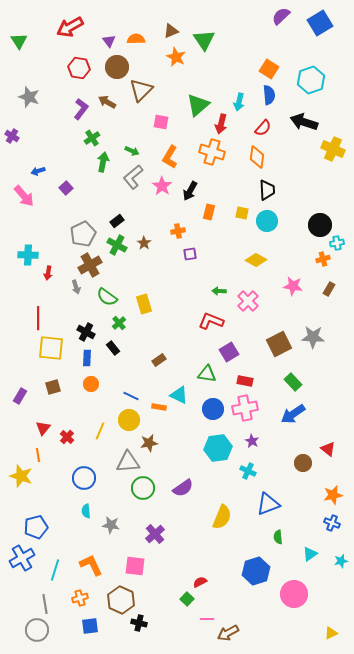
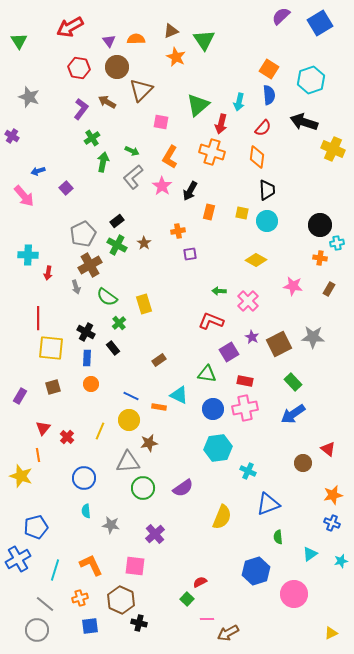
orange cross at (323, 259): moved 3 px left, 1 px up; rotated 24 degrees clockwise
purple star at (252, 441): moved 104 px up
blue cross at (22, 558): moved 4 px left, 1 px down
gray line at (45, 604): rotated 42 degrees counterclockwise
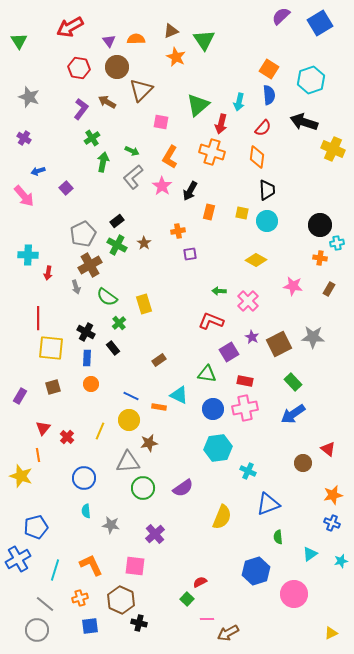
purple cross at (12, 136): moved 12 px right, 2 px down
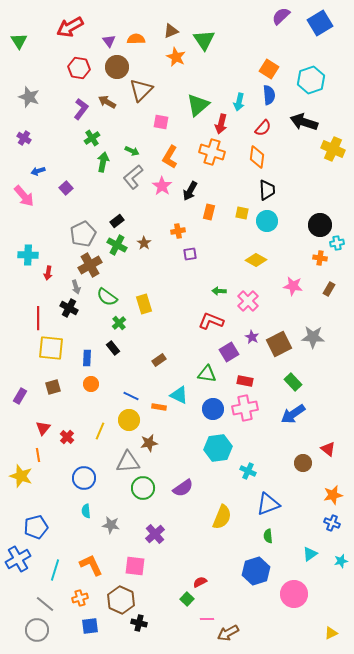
black cross at (86, 332): moved 17 px left, 24 px up
green semicircle at (278, 537): moved 10 px left, 1 px up
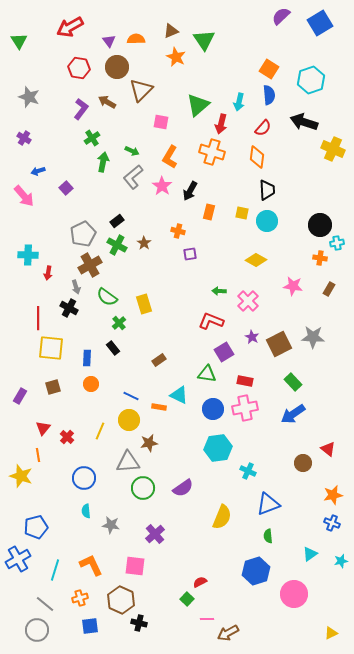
orange cross at (178, 231): rotated 24 degrees clockwise
purple square at (229, 352): moved 5 px left
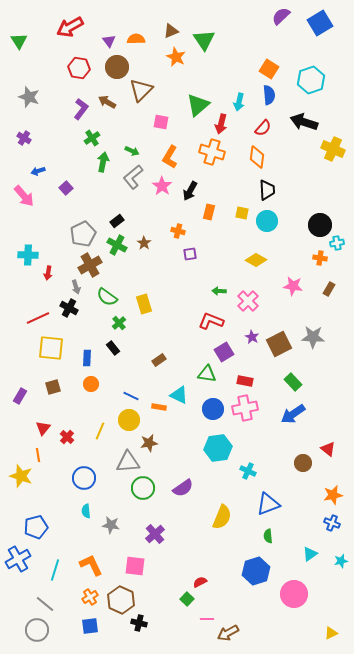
red line at (38, 318): rotated 65 degrees clockwise
orange cross at (80, 598): moved 10 px right, 1 px up; rotated 14 degrees counterclockwise
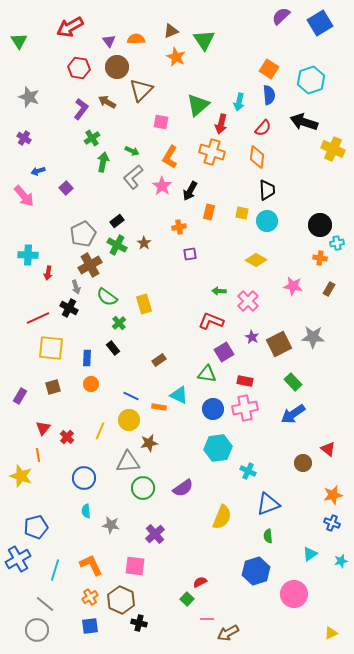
orange cross at (178, 231): moved 1 px right, 4 px up; rotated 24 degrees counterclockwise
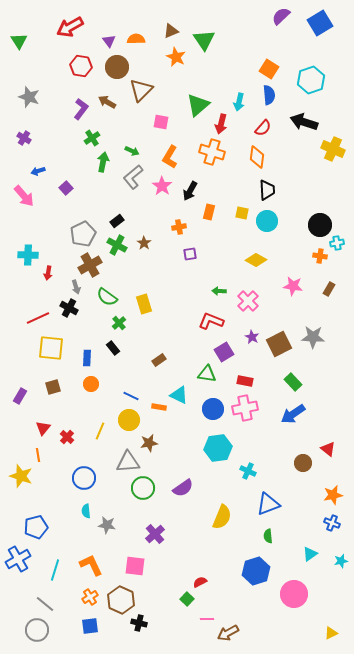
red hexagon at (79, 68): moved 2 px right, 2 px up
orange cross at (320, 258): moved 2 px up
gray star at (111, 525): moved 4 px left
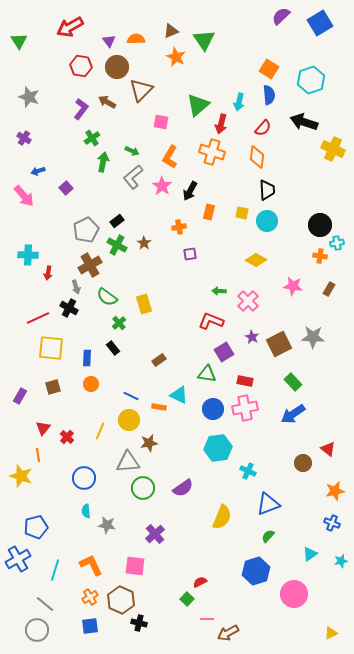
gray pentagon at (83, 234): moved 3 px right, 4 px up
orange star at (333, 495): moved 2 px right, 4 px up
green semicircle at (268, 536): rotated 48 degrees clockwise
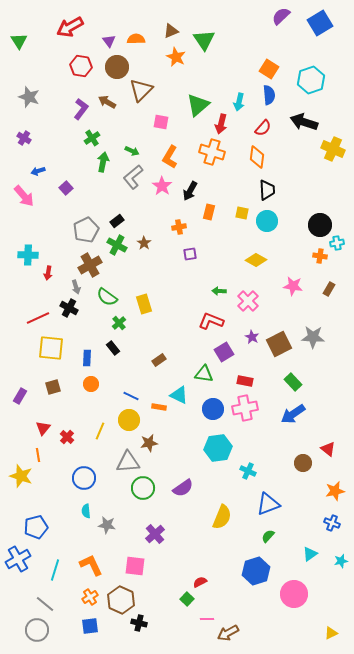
green triangle at (207, 374): moved 3 px left
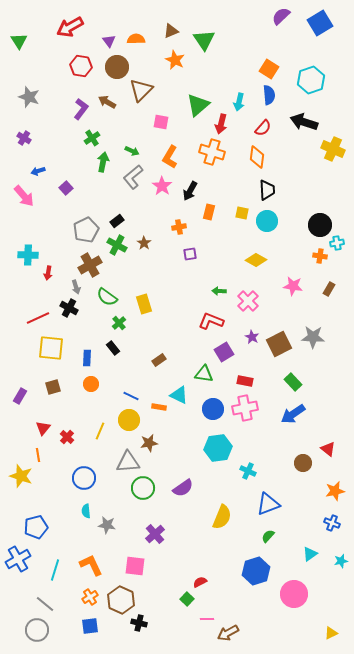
orange star at (176, 57): moved 1 px left, 3 px down
